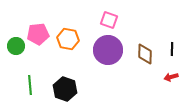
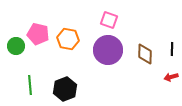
pink pentagon: rotated 20 degrees clockwise
black hexagon: rotated 20 degrees clockwise
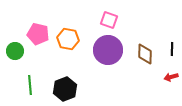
green circle: moved 1 px left, 5 px down
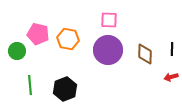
pink square: rotated 18 degrees counterclockwise
green circle: moved 2 px right
